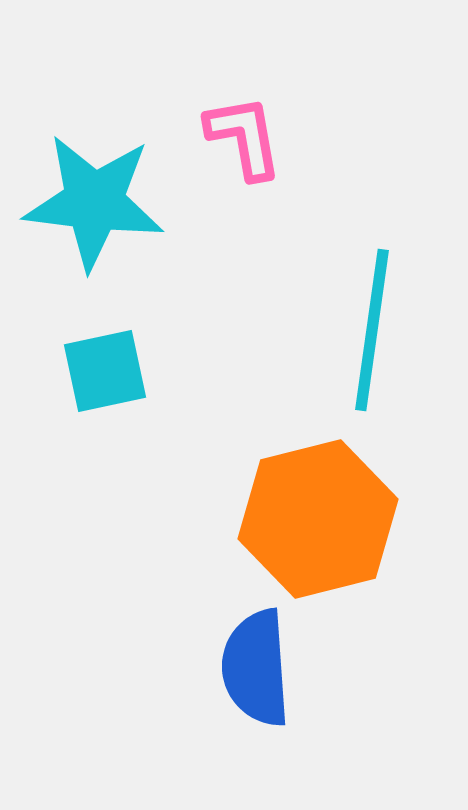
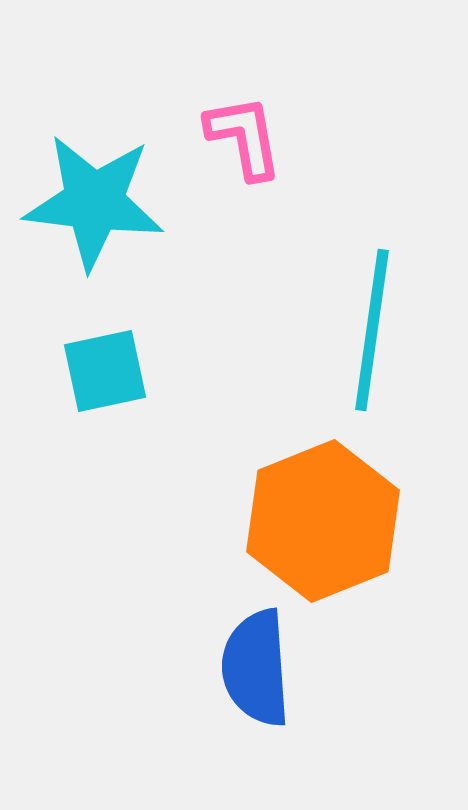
orange hexagon: moved 5 px right, 2 px down; rotated 8 degrees counterclockwise
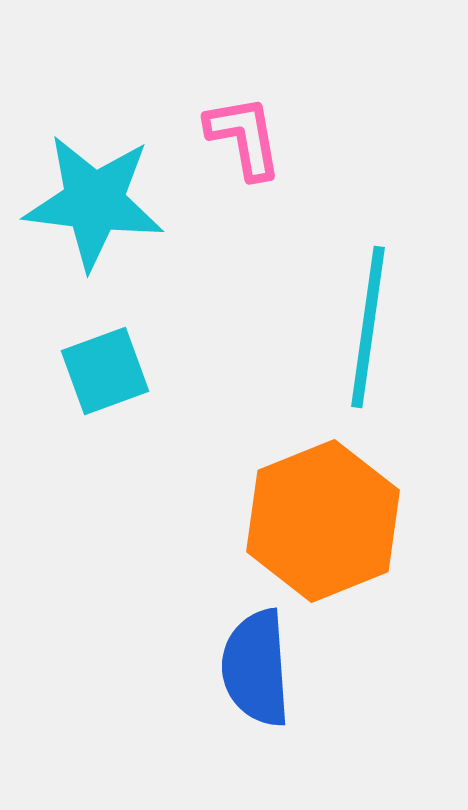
cyan line: moved 4 px left, 3 px up
cyan square: rotated 8 degrees counterclockwise
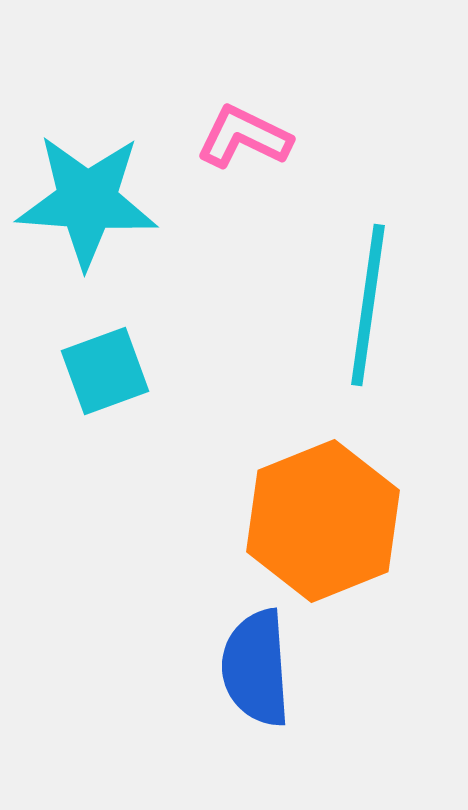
pink L-shape: rotated 54 degrees counterclockwise
cyan star: moved 7 px left, 1 px up; rotated 3 degrees counterclockwise
cyan line: moved 22 px up
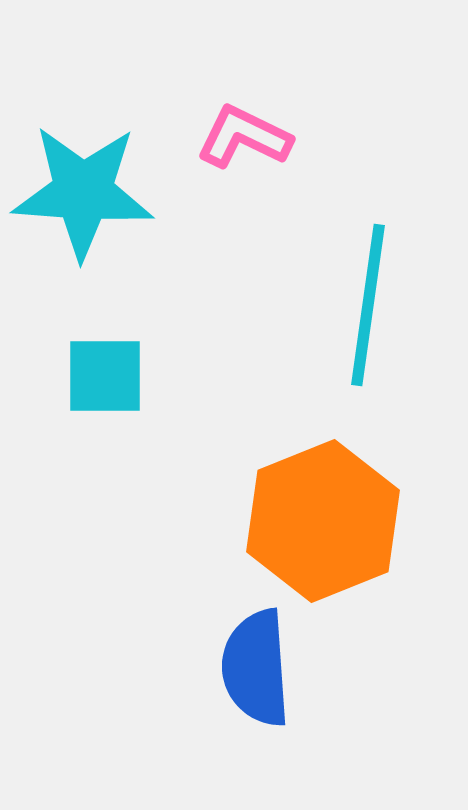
cyan star: moved 4 px left, 9 px up
cyan square: moved 5 px down; rotated 20 degrees clockwise
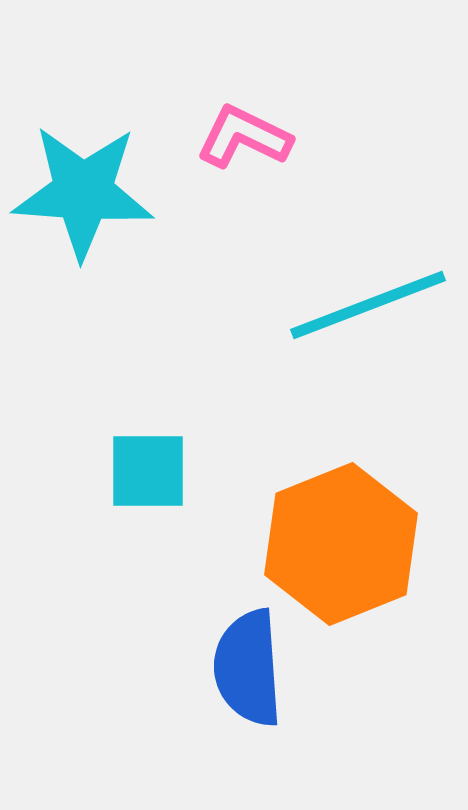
cyan line: rotated 61 degrees clockwise
cyan square: moved 43 px right, 95 px down
orange hexagon: moved 18 px right, 23 px down
blue semicircle: moved 8 px left
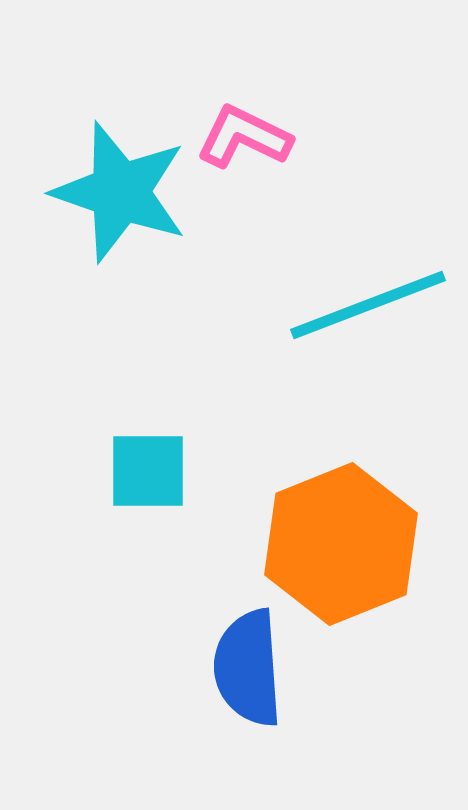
cyan star: moved 37 px right; rotated 15 degrees clockwise
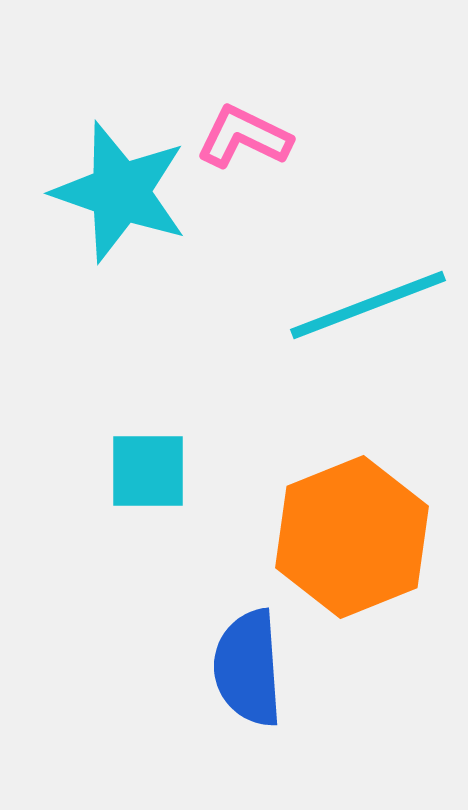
orange hexagon: moved 11 px right, 7 px up
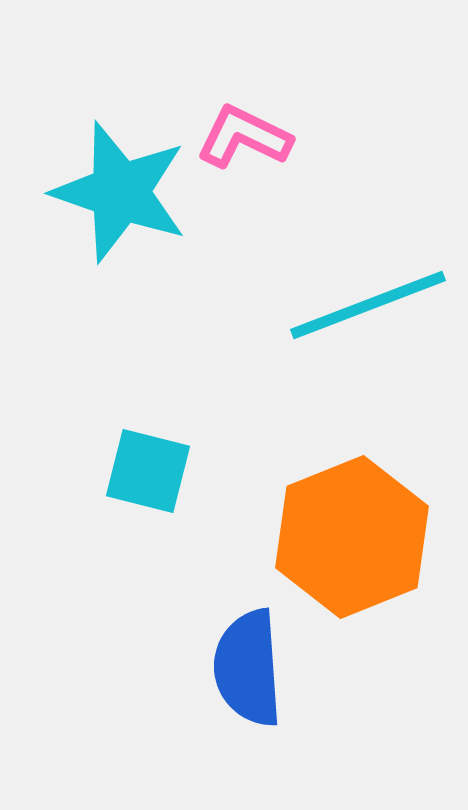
cyan square: rotated 14 degrees clockwise
